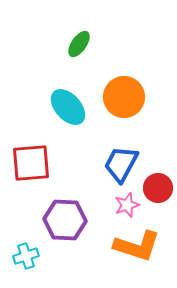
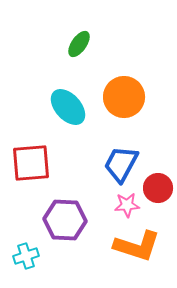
pink star: rotated 15 degrees clockwise
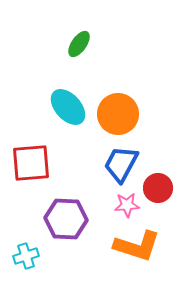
orange circle: moved 6 px left, 17 px down
purple hexagon: moved 1 px right, 1 px up
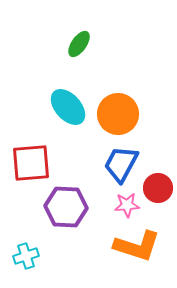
purple hexagon: moved 12 px up
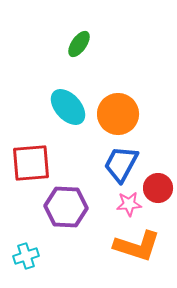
pink star: moved 2 px right, 1 px up
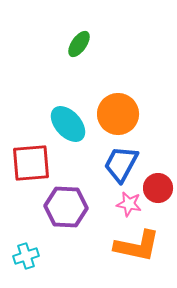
cyan ellipse: moved 17 px down
pink star: rotated 15 degrees clockwise
orange L-shape: rotated 6 degrees counterclockwise
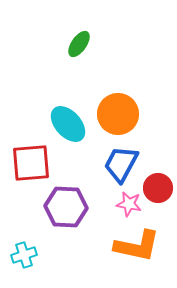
cyan cross: moved 2 px left, 1 px up
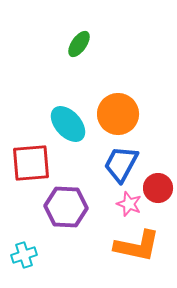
pink star: rotated 10 degrees clockwise
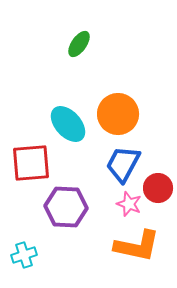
blue trapezoid: moved 2 px right
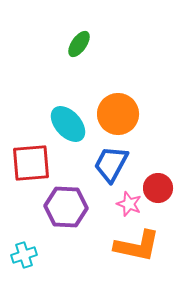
blue trapezoid: moved 12 px left
